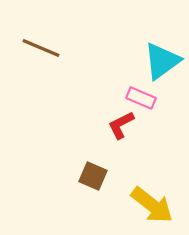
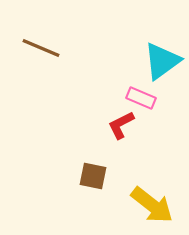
brown square: rotated 12 degrees counterclockwise
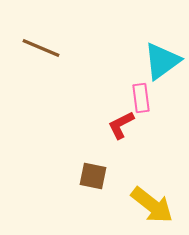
pink rectangle: rotated 60 degrees clockwise
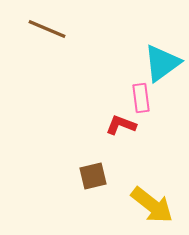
brown line: moved 6 px right, 19 px up
cyan triangle: moved 2 px down
red L-shape: rotated 48 degrees clockwise
brown square: rotated 24 degrees counterclockwise
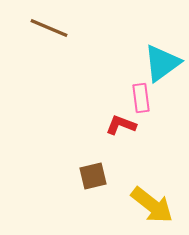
brown line: moved 2 px right, 1 px up
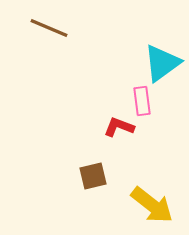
pink rectangle: moved 1 px right, 3 px down
red L-shape: moved 2 px left, 2 px down
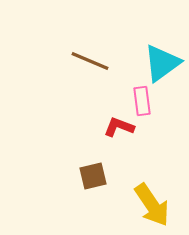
brown line: moved 41 px right, 33 px down
yellow arrow: rotated 18 degrees clockwise
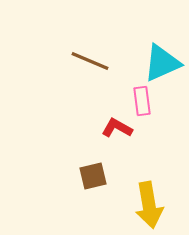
cyan triangle: rotated 12 degrees clockwise
red L-shape: moved 2 px left, 1 px down; rotated 8 degrees clockwise
yellow arrow: moved 3 px left; rotated 24 degrees clockwise
